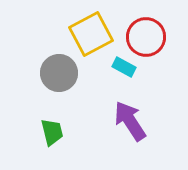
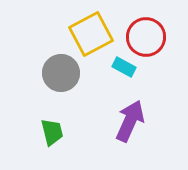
gray circle: moved 2 px right
purple arrow: rotated 57 degrees clockwise
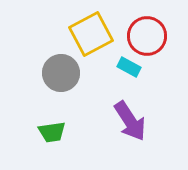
red circle: moved 1 px right, 1 px up
cyan rectangle: moved 5 px right
purple arrow: rotated 123 degrees clockwise
green trapezoid: rotated 96 degrees clockwise
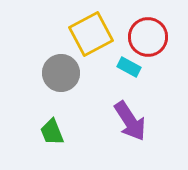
red circle: moved 1 px right, 1 px down
green trapezoid: rotated 76 degrees clockwise
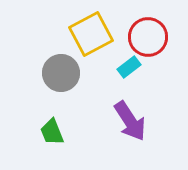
cyan rectangle: rotated 65 degrees counterclockwise
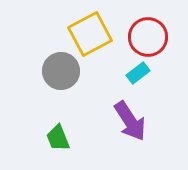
yellow square: moved 1 px left
cyan rectangle: moved 9 px right, 6 px down
gray circle: moved 2 px up
green trapezoid: moved 6 px right, 6 px down
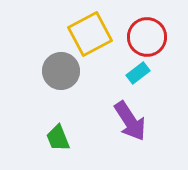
red circle: moved 1 px left
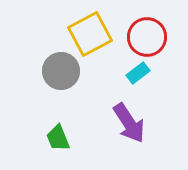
purple arrow: moved 1 px left, 2 px down
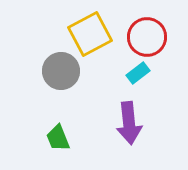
purple arrow: rotated 27 degrees clockwise
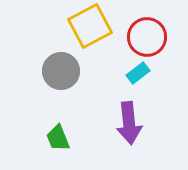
yellow square: moved 8 px up
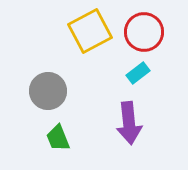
yellow square: moved 5 px down
red circle: moved 3 px left, 5 px up
gray circle: moved 13 px left, 20 px down
